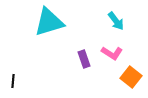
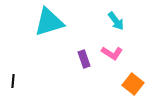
orange square: moved 2 px right, 7 px down
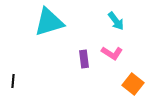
purple rectangle: rotated 12 degrees clockwise
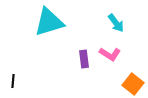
cyan arrow: moved 2 px down
pink L-shape: moved 2 px left, 1 px down
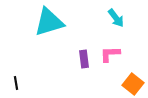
cyan arrow: moved 5 px up
pink L-shape: rotated 145 degrees clockwise
black line: moved 3 px right, 2 px down; rotated 16 degrees counterclockwise
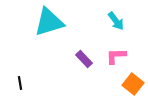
cyan arrow: moved 3 px down
pink L-shape: moved 6 px right, 2 px down
purple rectangle: rotated 36 degrees counterclockwise
black line: moved 4 px right
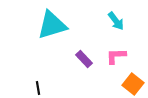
cyan triangle: moved 3 px right, 3 px down
black line: moved 18 px right, 5 px down
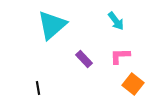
cyan triangle: rotated 24 degrees counterclockwise
pink L-shape: moved 4 px right
